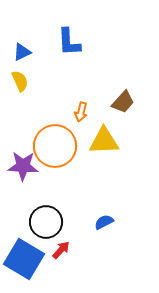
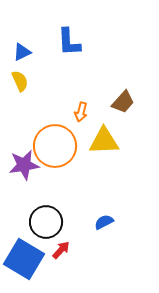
purple star: moved 1 px right, 1 px up; rotated 12 degrees counterclockwise
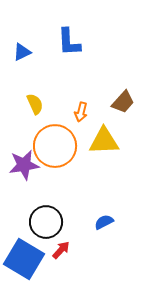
yellow semicircle: moved 15 px right, 23 px down
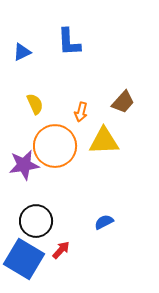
black circle: moved 10 px left, 1 px up
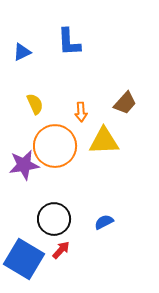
brown trapezoid: moved 2 px right, 1 px down
orange arrow: rotated 18 degrees counterclockwise
black circle: moved 18 px right, 2 px up
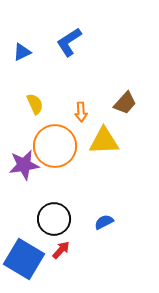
blue L-shape: rotated 60 degrees clockwise
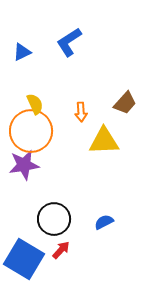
orange circle: moved 24 px left, 15 px up
